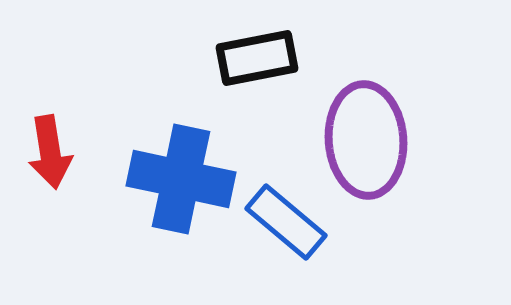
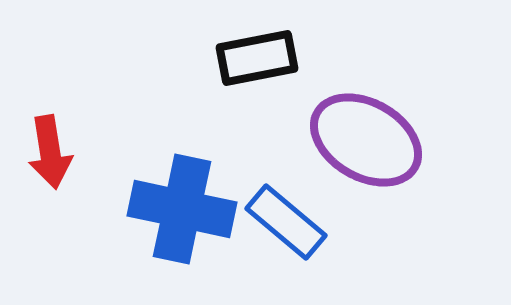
purple ellipse: rotated 56 degrees counterclockwise
blue cross: moved 1 px right, 30 px down
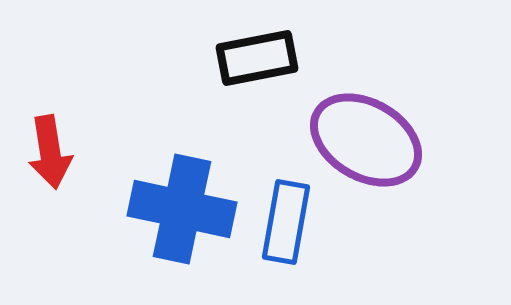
blue rectangle: rotated 60 degrees clockwise
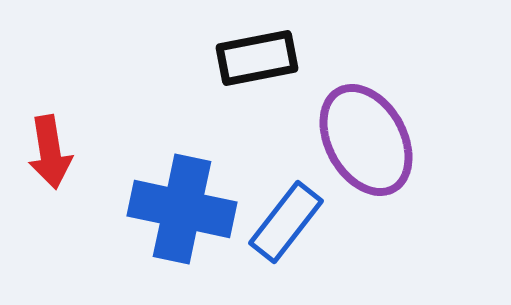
purple ellipse: rotated 31 degrees clockwise
blue rectangle: rotated 28 degrees clockwise
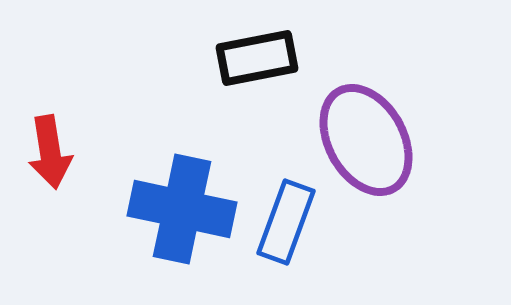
blue rectangle: rotated 18 degrees counterclockwise
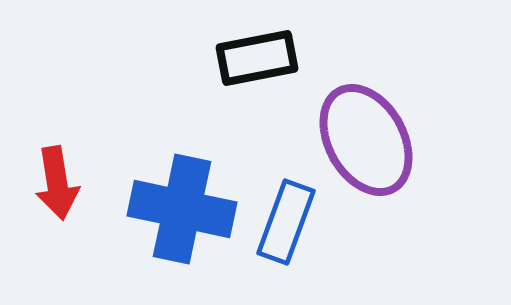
red arrow: moved 7 px right, 31 px down
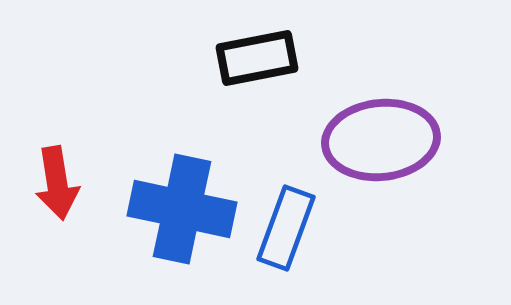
purple ellipse: moved 15 px right; rotated 67 degrees counterclockwise
blue rectangle: moved 6 px down
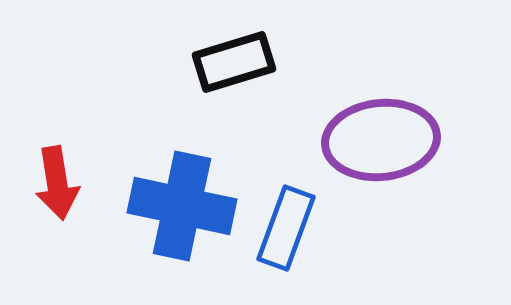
black rectangle: moved 23 px left, 4 px down; rotated 6 degrees counterclockwise
blue cross: moved 3 px up
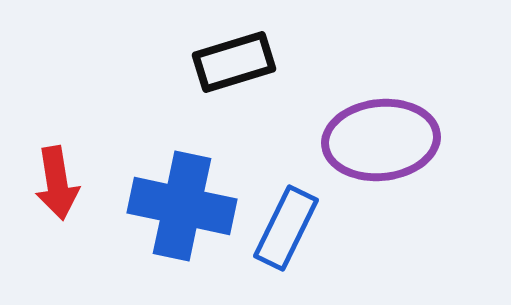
blue rectangle: rotated 6 degrees clockwise
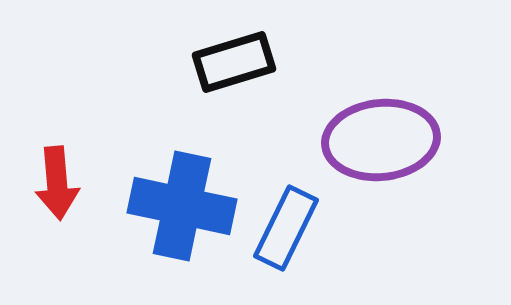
red arrow: rotated 4 degrees clockwise
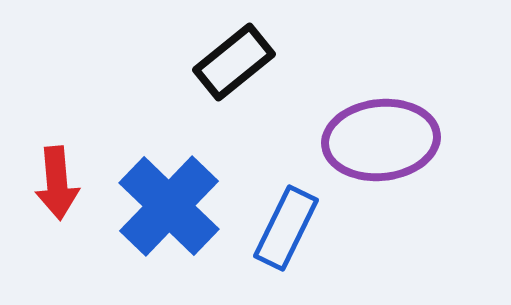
black rectangle: rotated 22 degrees counterclockwise
blue cross: moved 13 px left; rotated 32 degrees clockwise
